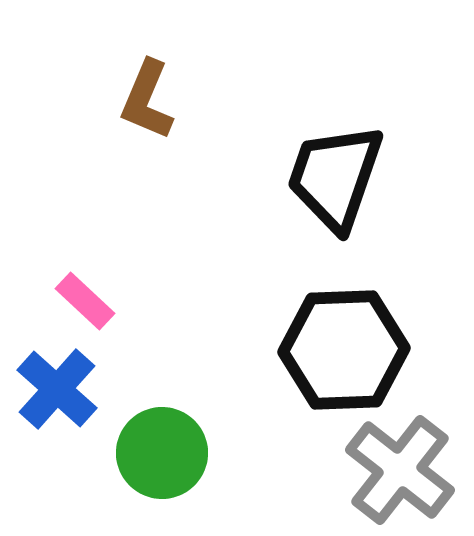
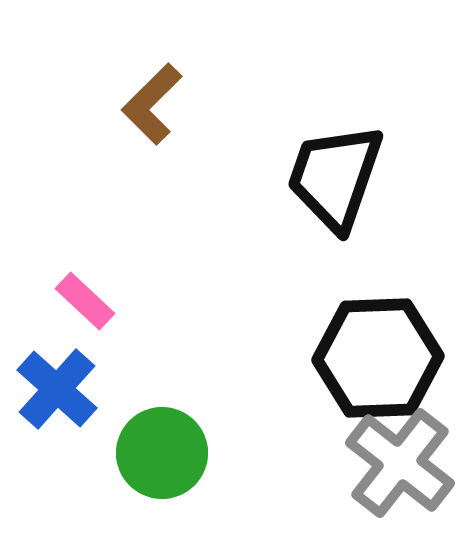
brown L-shape: moved 5 px right, 4 px down; rotated 22 degrees clockwise
black hexagon: moved 34 px right, 8 px down
gray cross: moved 7 px up
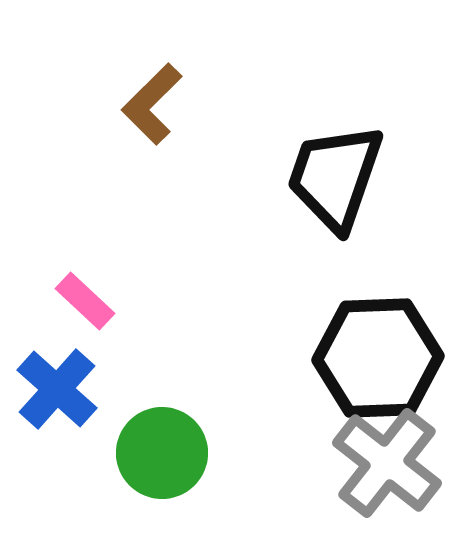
gray cross: moved 13 px left
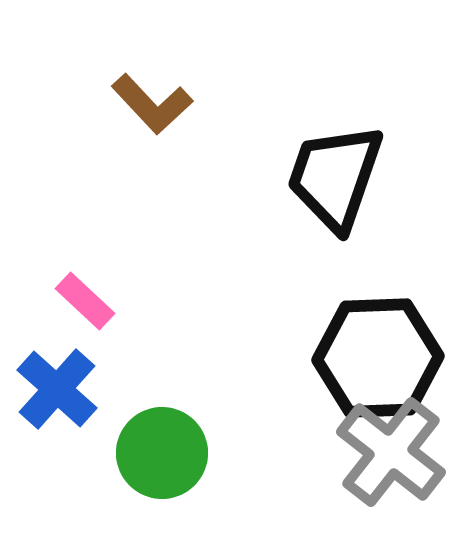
brown L-shape: rotated 88 degrees counterclockwise
gray cross: moved 4 px right, 11 px up
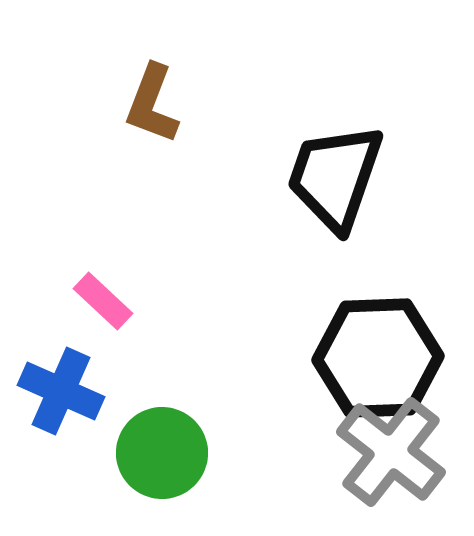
brown L-shape: rotated 64 degrees clockwise
pink rectangle: moved 18 px right
blue cross: moved 4 px right, 2 px down; rotated 18 degrees counterclockwise
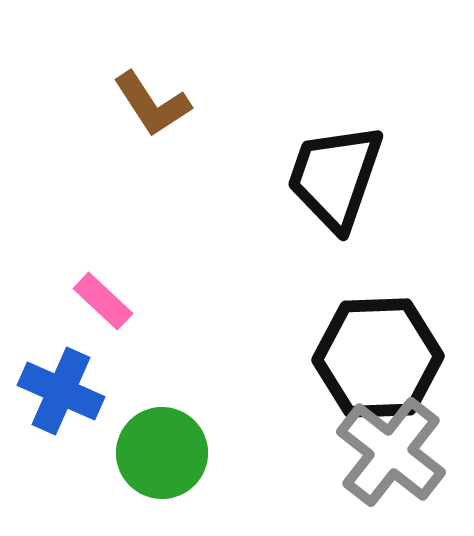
brown L-shape: rotated 54 degrees counterclockwise
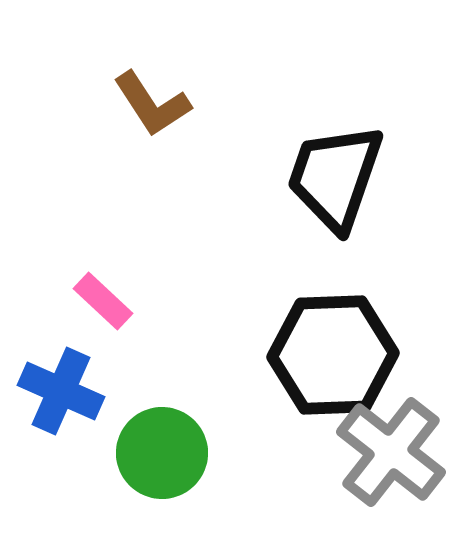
black hexagon: moved 45 px left, 3 px up
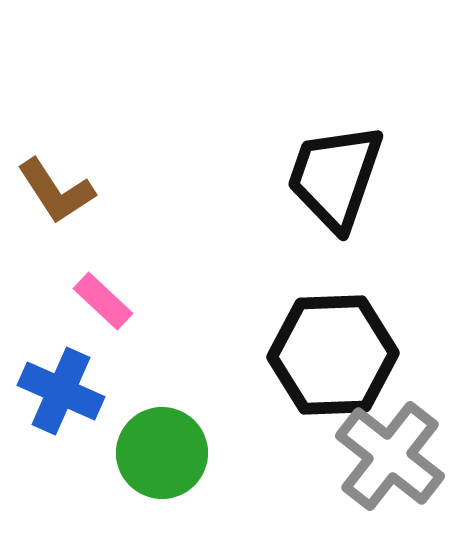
brown L-shape: moved 96 px left, 87 px down
gray cross: moved 1 px left, 4 px down
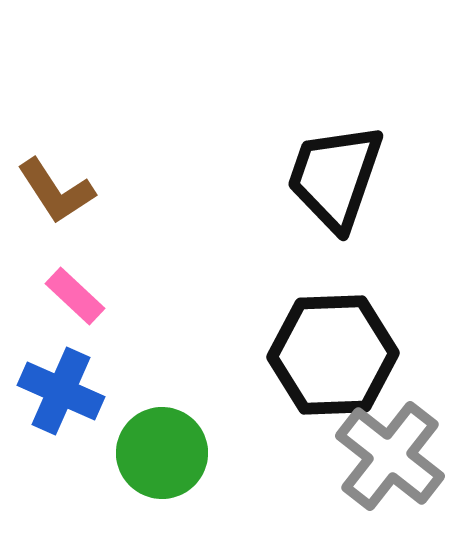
pink rectangle: moved 28 px left, 5 px up
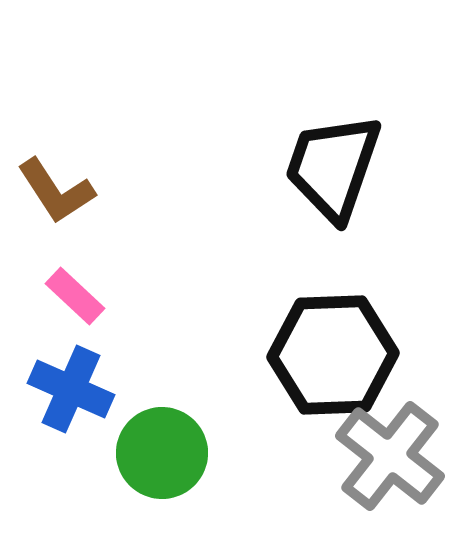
black trapezoid: moved 2 px left, 10 px up
blue cross: moved 10 px right, 2 px up
